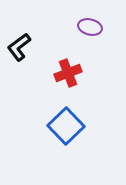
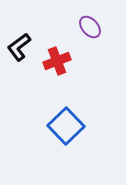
purple ellipse: rotated 35 degrees clockwise
red cross: moved 11 px left, 12 px up
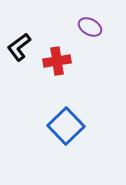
purple ellipse: rotated 20 degrees counterclockwise
red cross: rotated 12 degrees clockwise
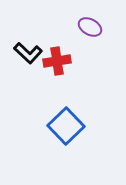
black L-shape: moved 9 px right, 6 px down; rotated 100 degrees counterclockwise
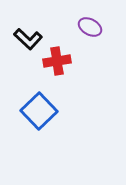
black L-shape: moved 14 px up
blue square: moved 27 px left, 15 px up
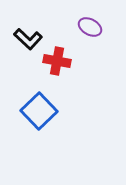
red cross: rotated 20 degrees clockwise
